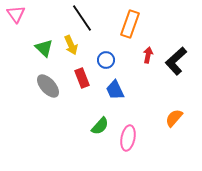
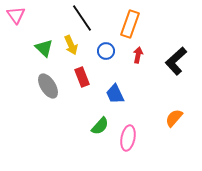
pink triangle: moved 1 px down
red arrow: moved 10 px left
blue circle: moved 9 px up
red rectangle: moved 1 px up
gray ellipse: rotated 10 degrees clockwise
blue trapezoid: moved 4 px down
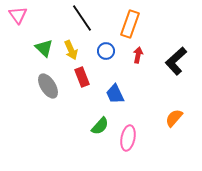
pink triangle: moved 2 px right
yellow arrow: moved 5 px down
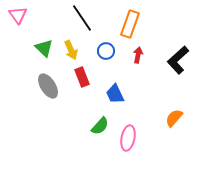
black L-shape: moved 2 px right, 1 px up
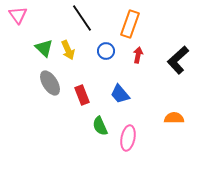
yellow arrow: moved 3 px left
red rectangle: moved 18 px down
gray ellipse: moved 2 px right, 3 px up
blue trapezoid: moved 5 px right; rotated 15 degrees counterclockwise
orange semicircle: rotated 48 degrees clockwise
green semicircle: rotated 114 degrees clockwise
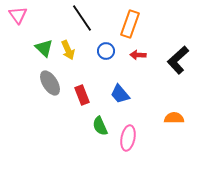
red arrow: rotated 98 degrees counterclockwise
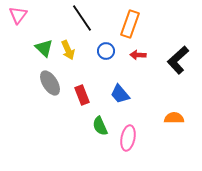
pink triangle: rotated 12 degrees clockwise
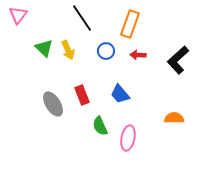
gray ellipse: moved 3 px right, 21 px down
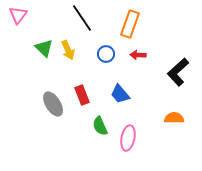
blue circle: moved 3 px down
black L-shape: moved 12 px down
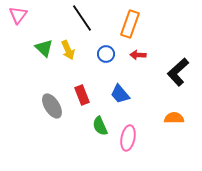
gray ellipse: moved 1 px left, 2 px down
